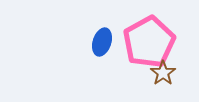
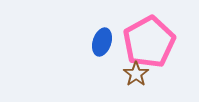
brown star: moved 27 px left, 1 px down
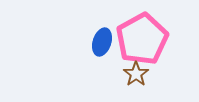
pink pentagon: moved 7 px left, 3 px up
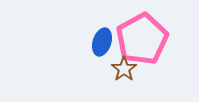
brown star: moved 12 px left, 5 px up
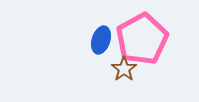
blue ellipse: moved 1 px left, 2 px up
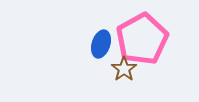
blue ellipse: moved 4 px down
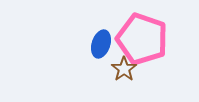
pink pentagon: rotated 24 degrees counterclockwise
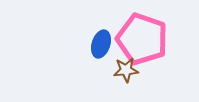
brown star: moved 2 px right, 1 px down; rotated 30 degrees clockwise
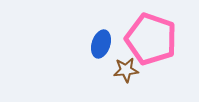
pink pentagon: moved 9 px right
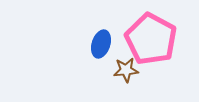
pink pentagon: rotated 9 degrees clockwise
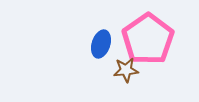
pink pentagon: moved 3 px left; rotated 9 degrees clockwise
